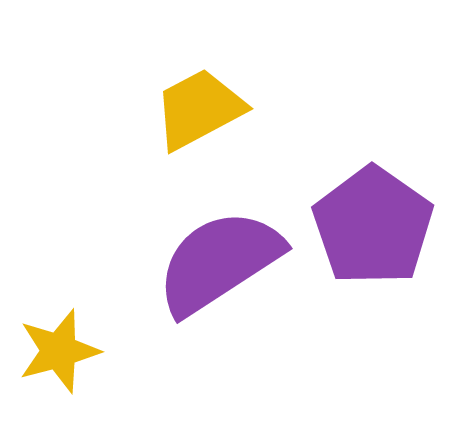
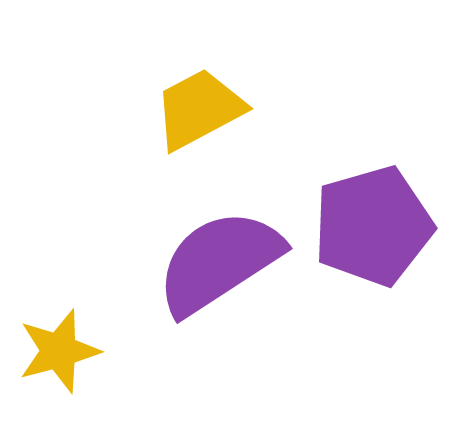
purple pentagon: rotated 21 degrees clockwise
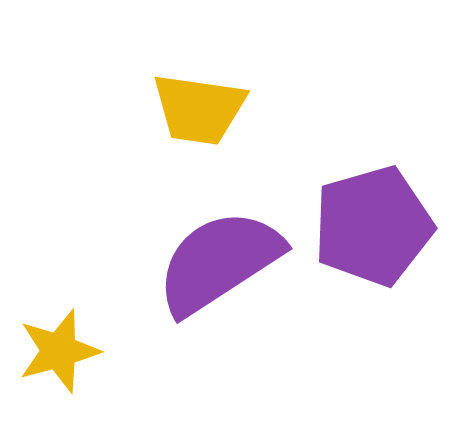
yellow trapezoid: rotated 144 degrees counterclockwise
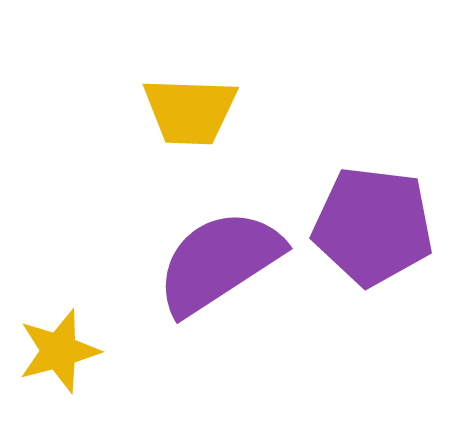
yellow trapezoid: moved 9 px left, 2 px down; rotated 6 degrees counterclockwise
purple pentagon: rotated 23 degrees clockwise
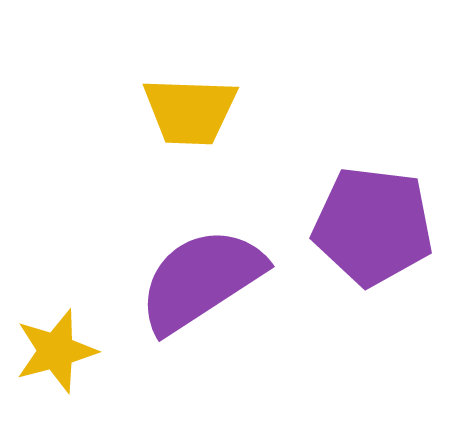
purple semicircle: moved 18 px left, 18 px down
yellow star: moved 3 px left
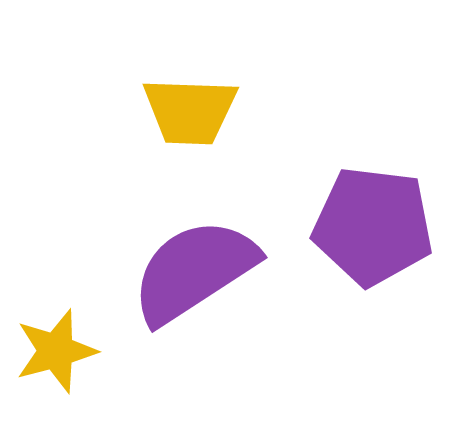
purple semicircle: moved 7 px left, 9 px up
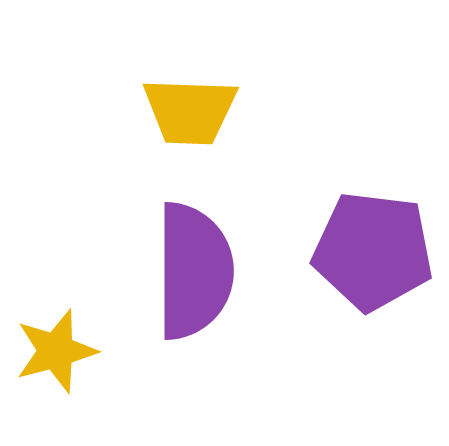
purple pentagon: moved 25 px down
purple semicircle: rotated 123 degrees clockwise
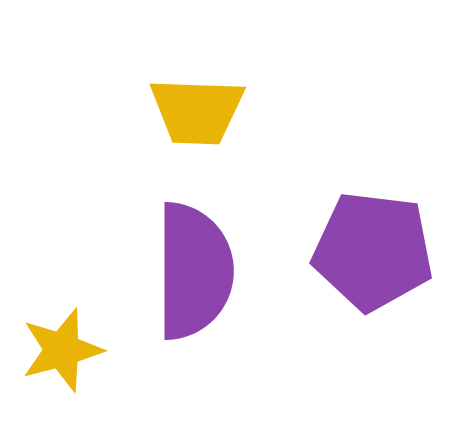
yellow trapezoid: moved 7 px right
yellow star: moved 6 px right, 1 px up
